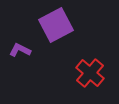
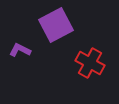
red cross: moved 10 px up; rotated 12 degrees counterclockwise
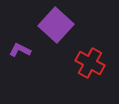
purple square: rotated 20 degrees counterclockwise
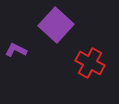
purple L-shape: moved 4 px left
